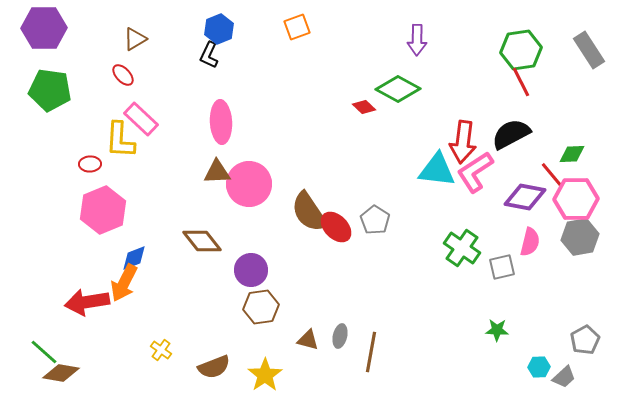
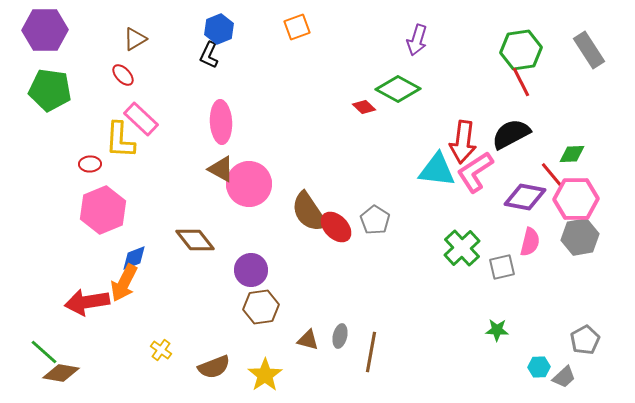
purple hexagon at (44, 28): moved 1 px right, 2 px down
purple arrow at (417, 40): rotated 16 degrees clockwise
brown triangle at (217, 172): moved 4 px right, 3 px up; rotated 32 degrees clockwise
brown diamond at (202, 241): moved 7 px left, 1 px up
green cross at (462, 248): rotated 12 degrees clockwise
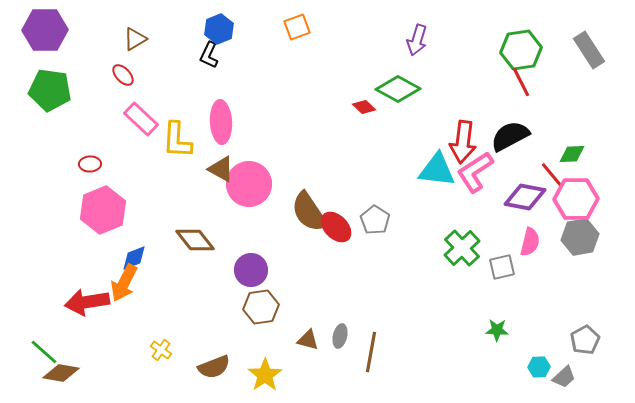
black semicircle at (511, 134): moved 1 px left, 2 px down
yellow L-shape at (120, 140): moved 57 px right
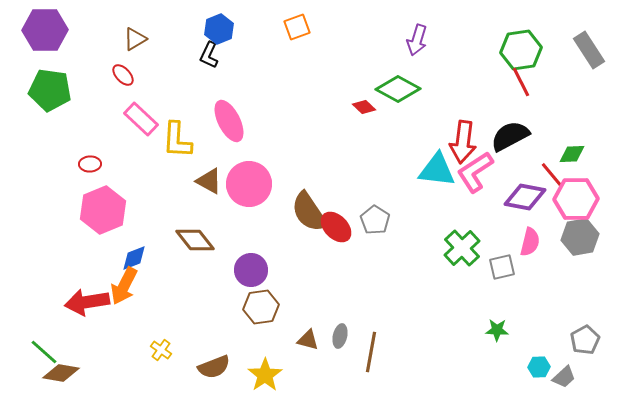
pink ellipse at (221, 122): moved 8 px right, 1 px up; rotated 24 degrees counterclockwise
brown triangle at (221, 169): moved 12 px left, 12 px down
orange arrow at (124, 283): moved 3 px down
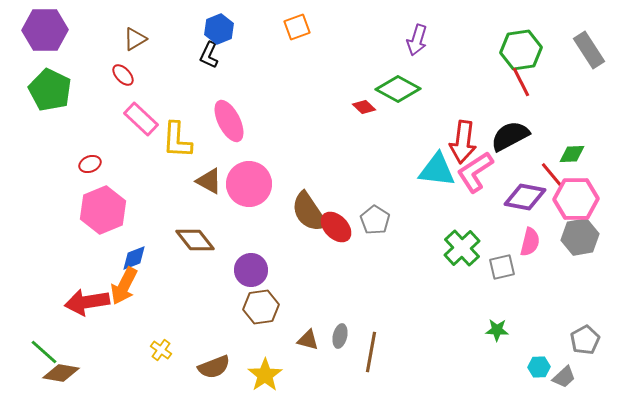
green pentagon at (50, 90): rotated 18 degrees clockwise
red ellipse at (90, 164): rotated 20 degrees counterclockwise
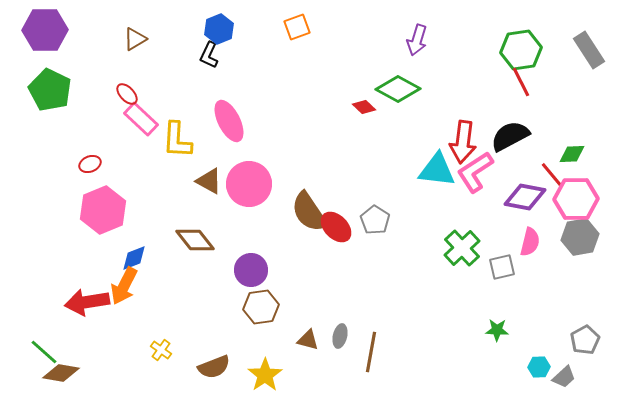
red ellipse at (123, 75): moved 4 px right, 19 px down
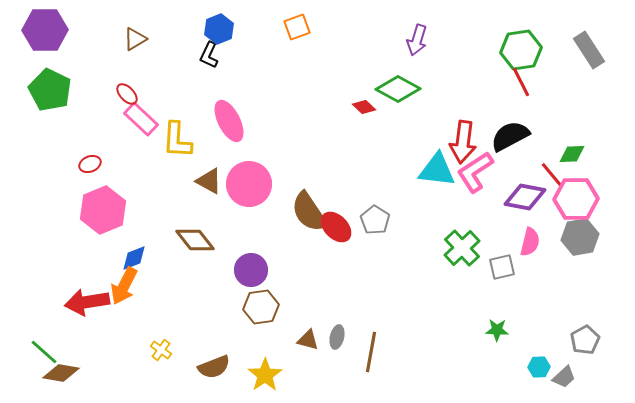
gray ellipse at (340, 336): moved 3 px left, 1 px down
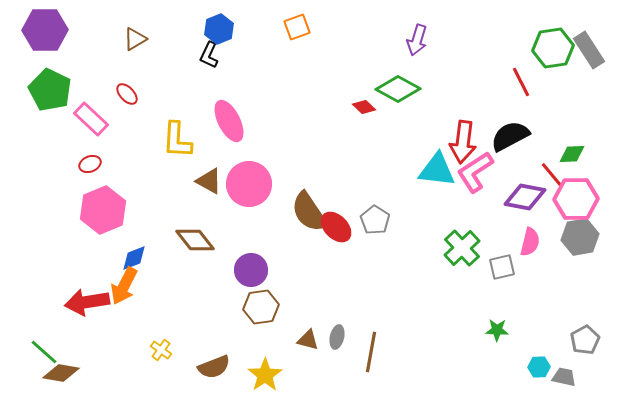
green hexagon at (521, 50): moved 32 px right, 2 px up
pink rectangle at (141, 119): moved 50 px left
gray trapezoid at (564, 377): rotated 125 degrees counterclockwise
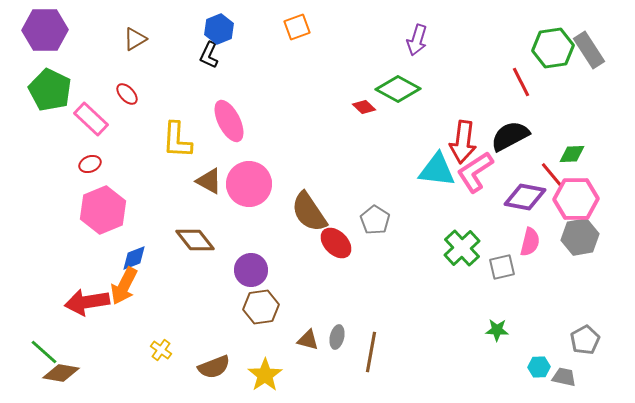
red ellipse at (336, 227): moved 16 px down
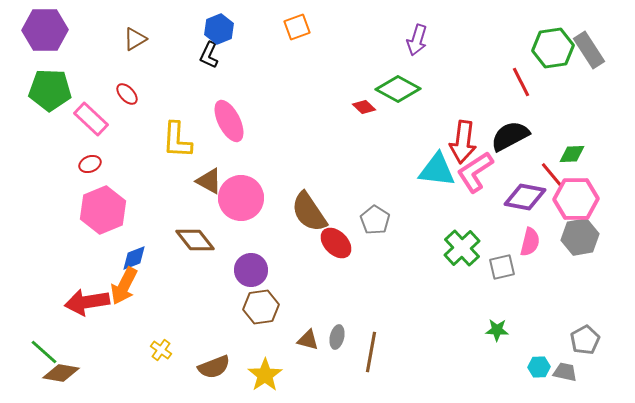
green pentagon at (50, 90): rotated 24 degrees counterclockwise
pink circle at (249, 184): moved 8 px left, 14 px down
gray trapezoid at (564, 377): moved 1 px right, 5 px up
